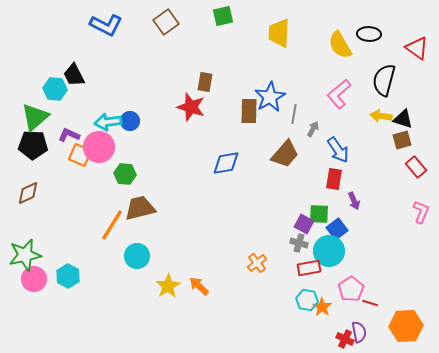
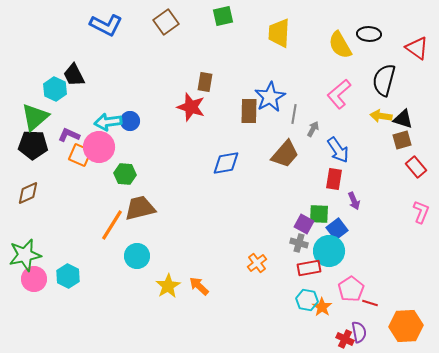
cyan hexagon at (55, 89): rotated 20 degrees clockwise
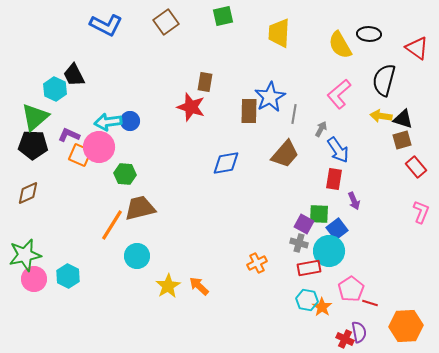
gray arrow at (313, 129): moved 8 px right
orange cross at (257, 263): rotated 12 degrees clockwise
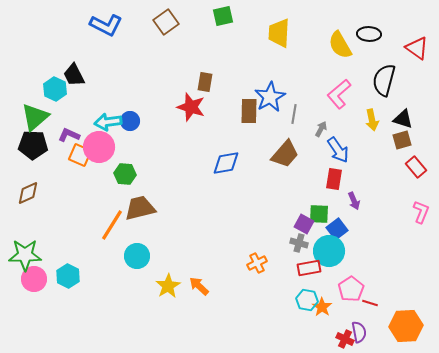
yellow arrow at (381, 116): moved 9 px left, 4 px down; rotated 110 degrees counterclockwise
green star at (25, 255): rotated 12 degrees clockwise
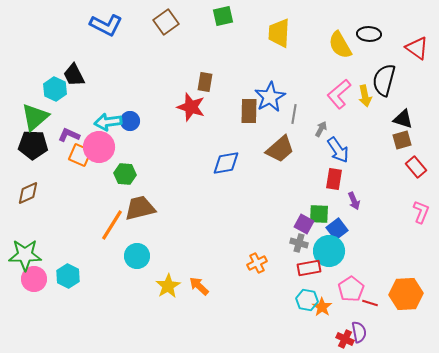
yellow arrow at (372, 120): moved 7 px left, 24 px up
brown trapezoid at (285, 154): moved 5 px left, 5 px up; rotated 8 degrees clockwise
orange hexagon at (406, 326): moved 32 px up
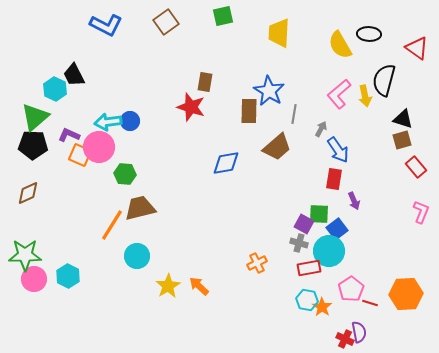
blue star at (270, 97): moved 1 px left, 6 px up; rotated 12 degrees counterclockwise
brown trapezoid at (280, 149): moved 3 px left, 2 px up
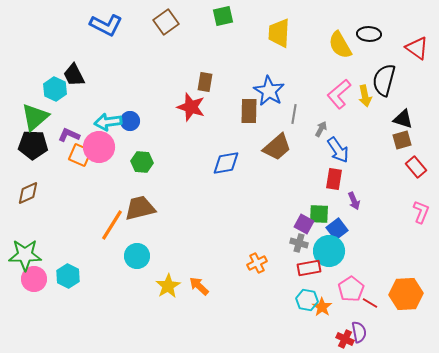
green hexagon at (125, 174): moved 17 px right, 12 px up
red line at (370, 303): rotated 14 degrees clockwise
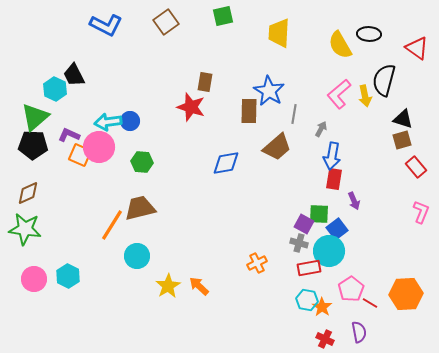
blue arrow at (338, 150): moved 6 px left, 6 px down; rotated 44 degrees clockwise
green star at (25, 255): moved 26 px up; rotated 8 degrees clockwise
red cross at (345, 339): moved 20 px left
